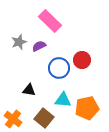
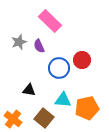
purple semicircle: rotated 88 degrees counterclockwise
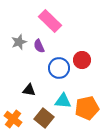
cyan triangle: moved 1 px down
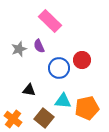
gray star: moved 7 px down
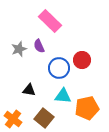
cyan triangle: moved 5 px up
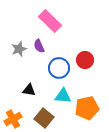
red circle: moved 3 px right
orange cross: rotated 24 degrees clockwise
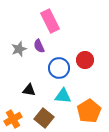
pink rectangle: rotated 20 degrees clockwise
orange pentagon: moved 2 px right, 3 px down; rotated 20 degrees counterclockwise
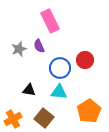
blue circle: moved 1 px right
cyan triangle: moved 4 px left, 4 px up
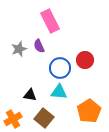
black triangle: moved 1 px right, 5 px down
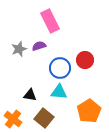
purple semicircle: rotated 96 degrees clockwise
orange cross: rotated 24 degrees counterclockwise
